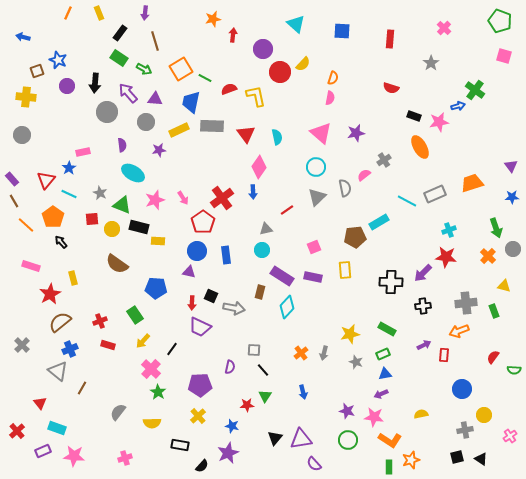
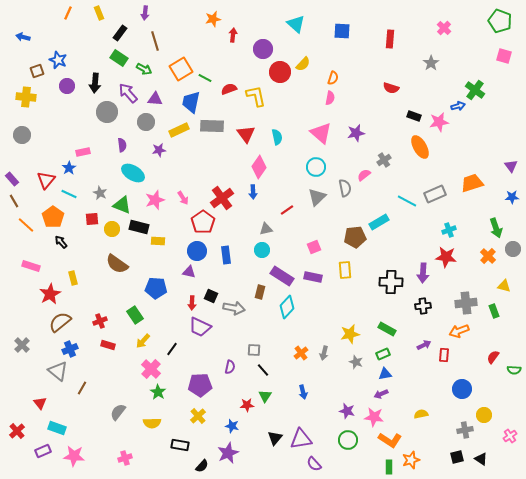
purple arrow at (423, 273): rotated 42 degrees counterclockwise
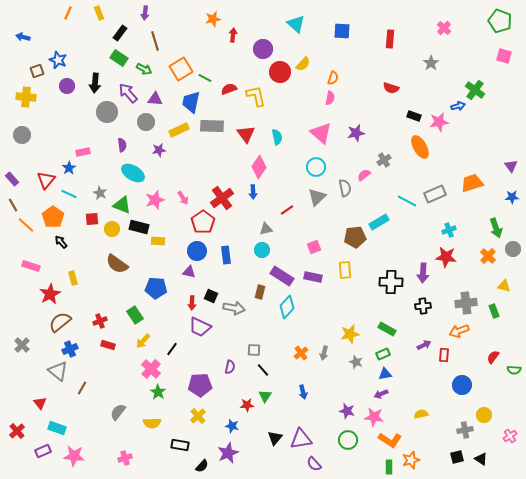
brown line at (14, 201): moved 1 px left, 4 px down
blue circle at (462, 389): moved 4 px up
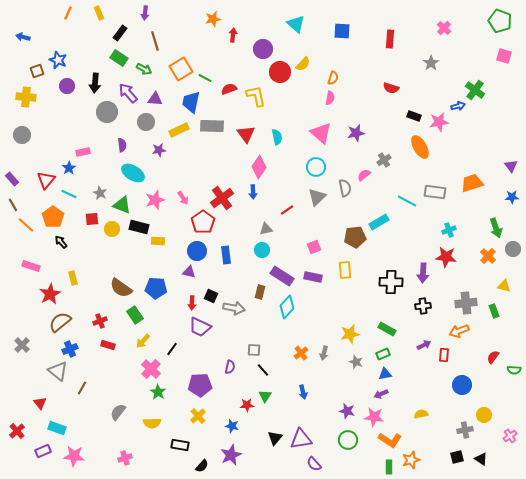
gray rectangle at (435, 194): moved 2 px up; rotated 30 degrees clockwise
brown semicircle at (117, 264): moved 4 px right, 24 px down
purple star at (228, 453): moved 3 px right, 2 px down
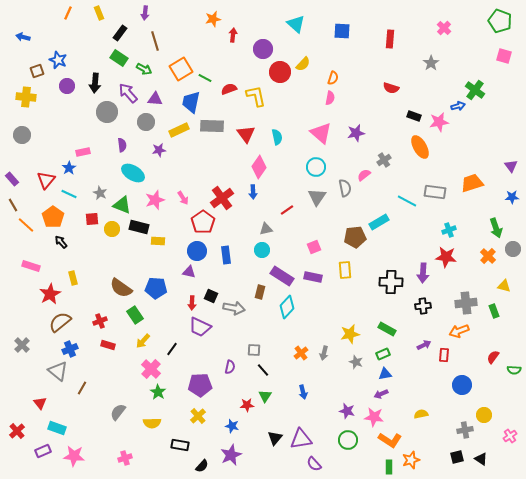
gray triangle at (317, 197): rotated 12 degrees counterclockwise
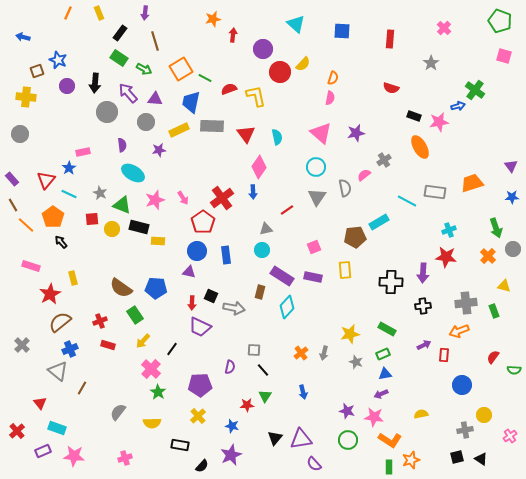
gray circle at (22, 135): moved 2 px left, 1 px up
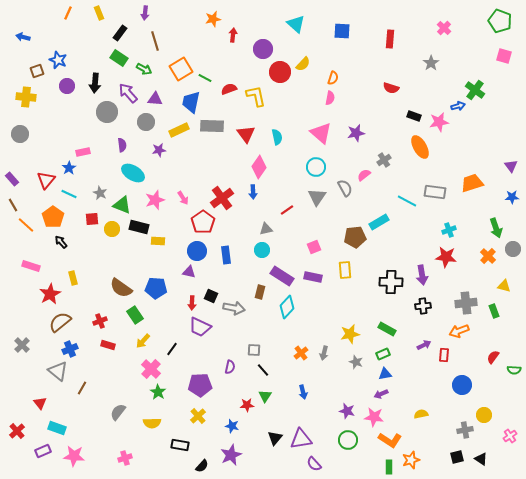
gray semicircle at (345, 188): rotated 18 degrees counterclockwise
purple arrow at (423, 273): moved 1 px left, 2 px down; rotated 12 degrees counterclockwise
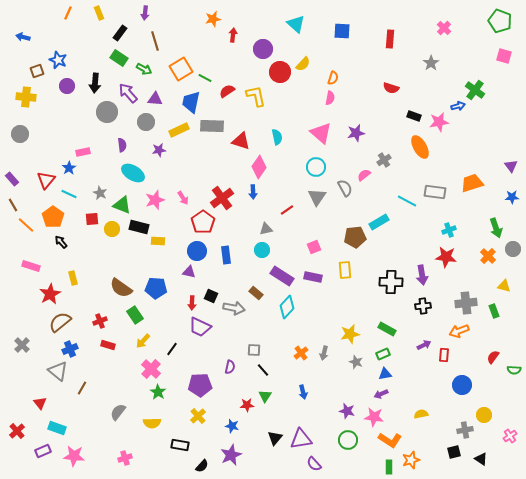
red semicircle at (229, 89): moved 2 px left, 2 px down; rotated 14 degrees counterclockwise
red triangle at (246, 134): moved 5 px left, 7 px down; rotated 36 degrees counterclockwise
brown rectangle at (260, 292): moved 4 px left, 1 px down; rotated 64 degrees counterclockwise
black square at (457, 457): moved 3 px left, 5 px up
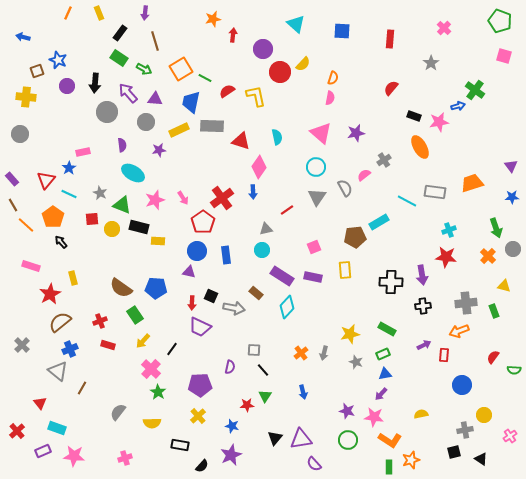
red semicircle at (391, 88): rotated 112 degrees clockwise
purple arrow at (381, 394): rotated 24 degrees counterclockwise
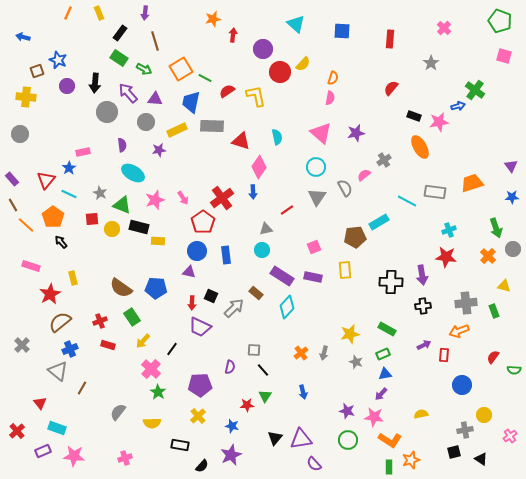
yellow rectangle at (179, 130): moved 2 px left
gray arrow at (234, 308): rotated 55 degrees counterclockwise
green rectangle at (135, 315): moved 3 px left, 2 px down
